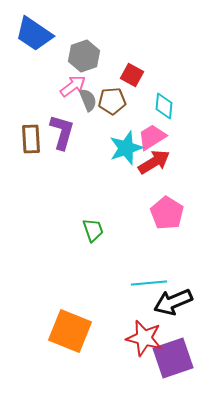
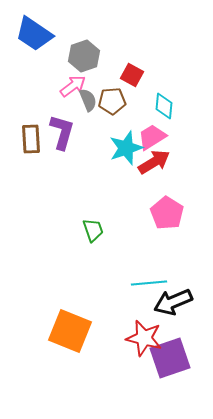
purple square: moved 3 px left
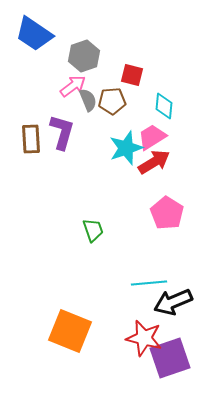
red square: rotated 15 degrees counterclockwise
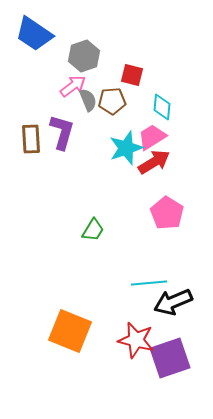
cyan diamond: moved 2 px left, 1 px down
green trapezoid: rotated 50 degrees clockwise
red star: moved 8 px left, 2 px down
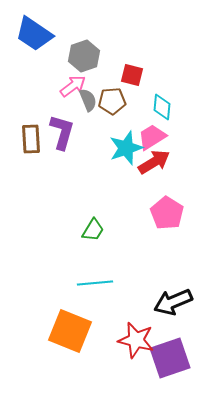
cyan line: moved 54 px left
